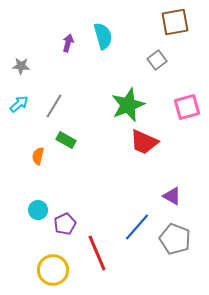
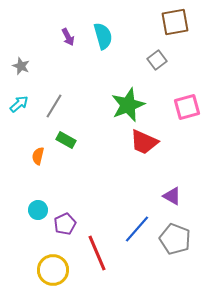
purple arrow: moved 6 px up; rotated 138 degrees clockwise
gray star: rotated 18 degrees clockwise
blue line: moved 2 px down
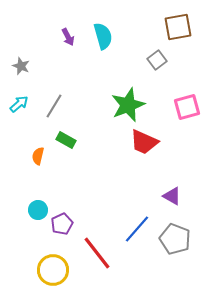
brown square: moved 3 px right, 5 px down
purple pentagon: moved 3 px left
red line: rotated 15 degrees counterclockwise
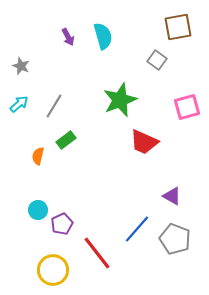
gray square: rotated 18 degrees counterclockwise
green star: moved 8 px left, 5 px up
green rectangle: rotated 66 degrees counterclockwise
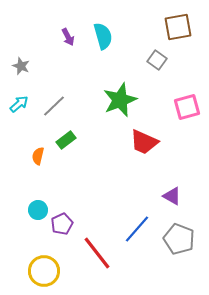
gray line: rotated 15 degrees clockwise
gray pentagon: moved 4 px right
yellow circle: moved 9 px left, 1 px down
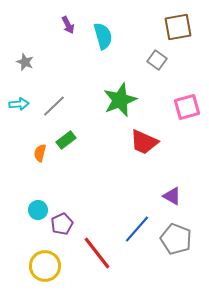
purple arrow: moved 12 px up
gray star: moved 4 px right, 4 px up
cyan arrow: rotated 36 degrees clockwise
orange semicircle: moved 2 px right, 3 px up
gray pentagon: moved 3 px left
yellow circle: moved 1 px right, 5 px up
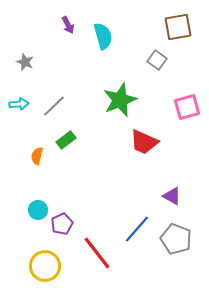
orange semicircle: moved 3 px left, 3 px down
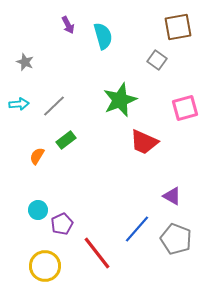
pink square: moved 2 px left, 1 px down
orange semicircle: rotated 18 degrees clockwise
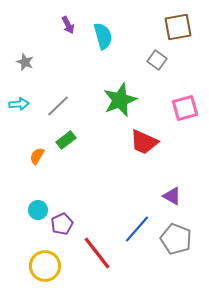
gray line: moved 4 px right
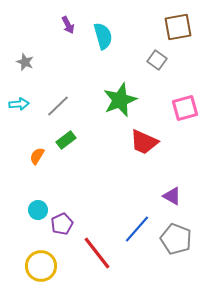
yellow circle: moved 4 px left
